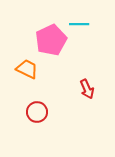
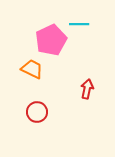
orange trapezoid: moved 5 px right
red arrow: rotated 144 degrees counterclockwise
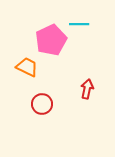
orange trapezoid: moved 5 px left, 2 px up
red circle: moved 5 px right, 8 px up
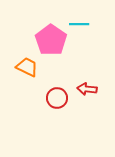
pink pentagon: rotated 12 degrees counterclockwise
red arrow: rotated 96 degrees counterclockwise
red circle: moved 15 px right, 6 px up
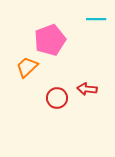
cyan line: moved 17 px right, 5 px up
pink pentagon: moved 1 px left; rotated 16 degrees clockwise
orange trapezoid: rotated 70 degrees counterclockwise
